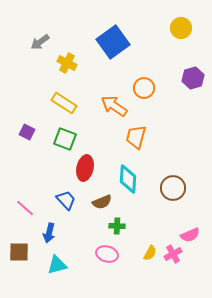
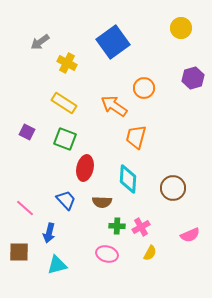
brown semicircle: rotated 24 degrees clockwise
pink cross: moved 32 px left, 27 px up
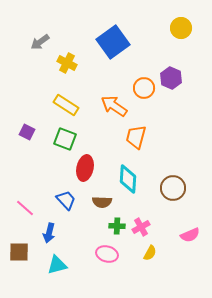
purple hexagon: moved 22 px left; rotated 20 degrees counterclockwise
yellow rectangle: moved 2 px right, 2 px down
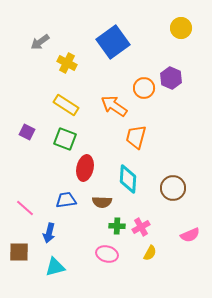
blue trapezoid: rotated 55 degrees counterclockwise
cyan triangle: moved 2 px left, 2 px down
